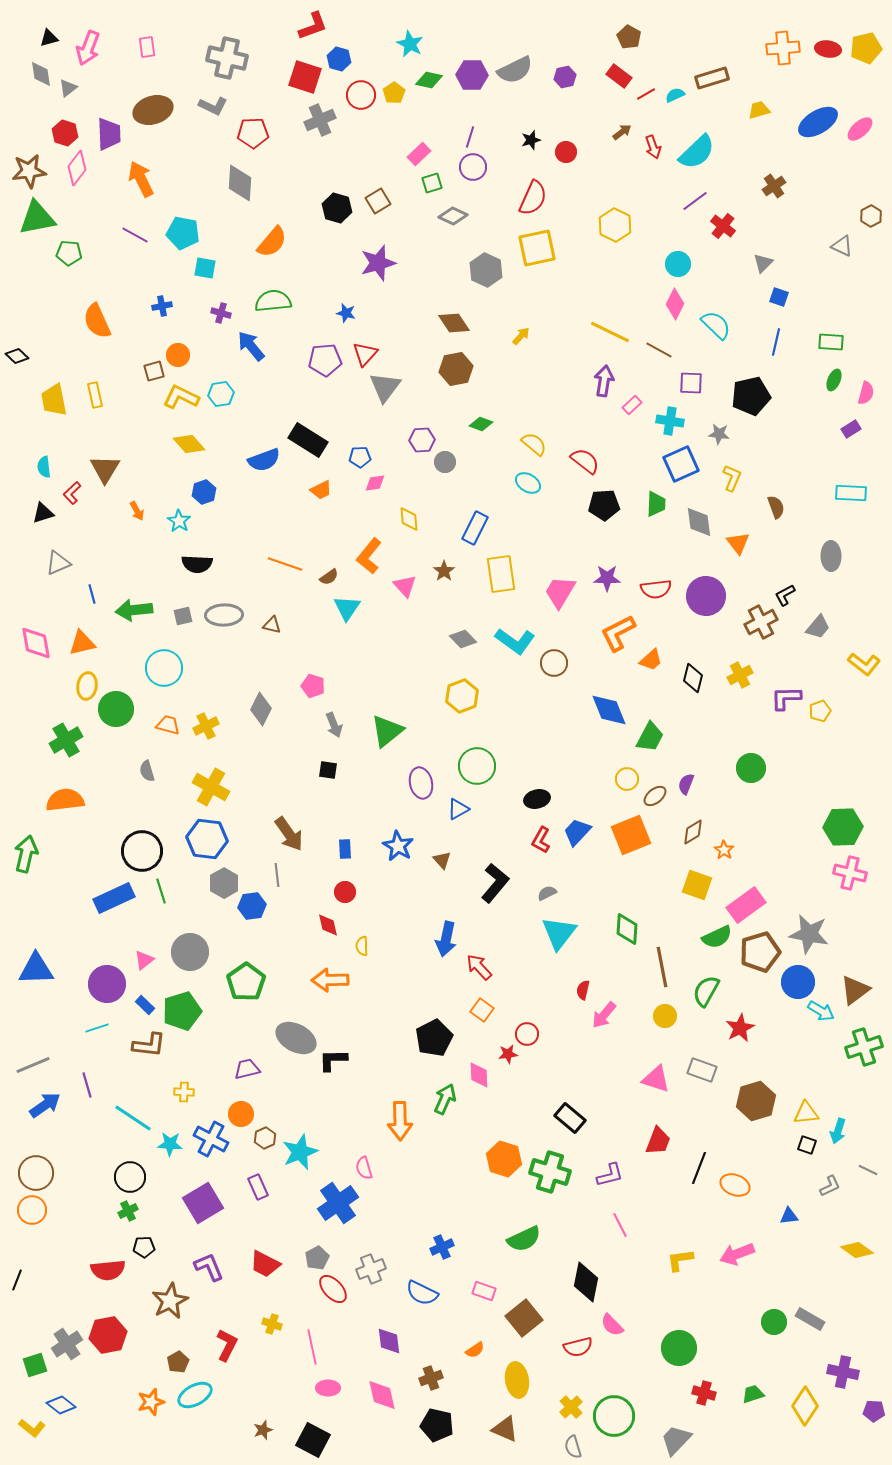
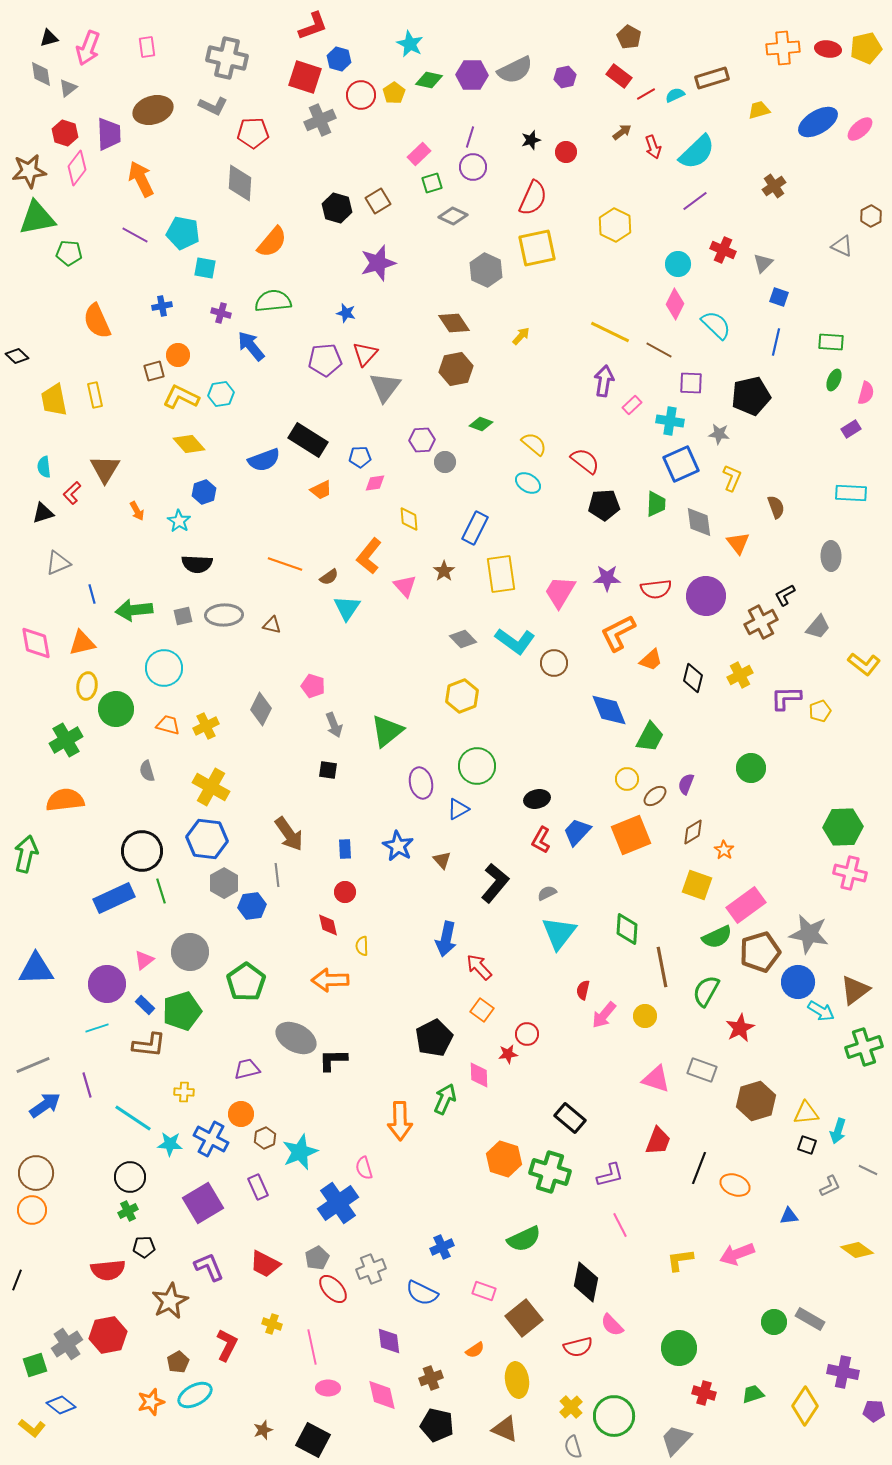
red cross at (723, 226): moved 24 px down; rotated 15 degrees counterclockwise
yellow circle at (665, 1016): moved 20 px left
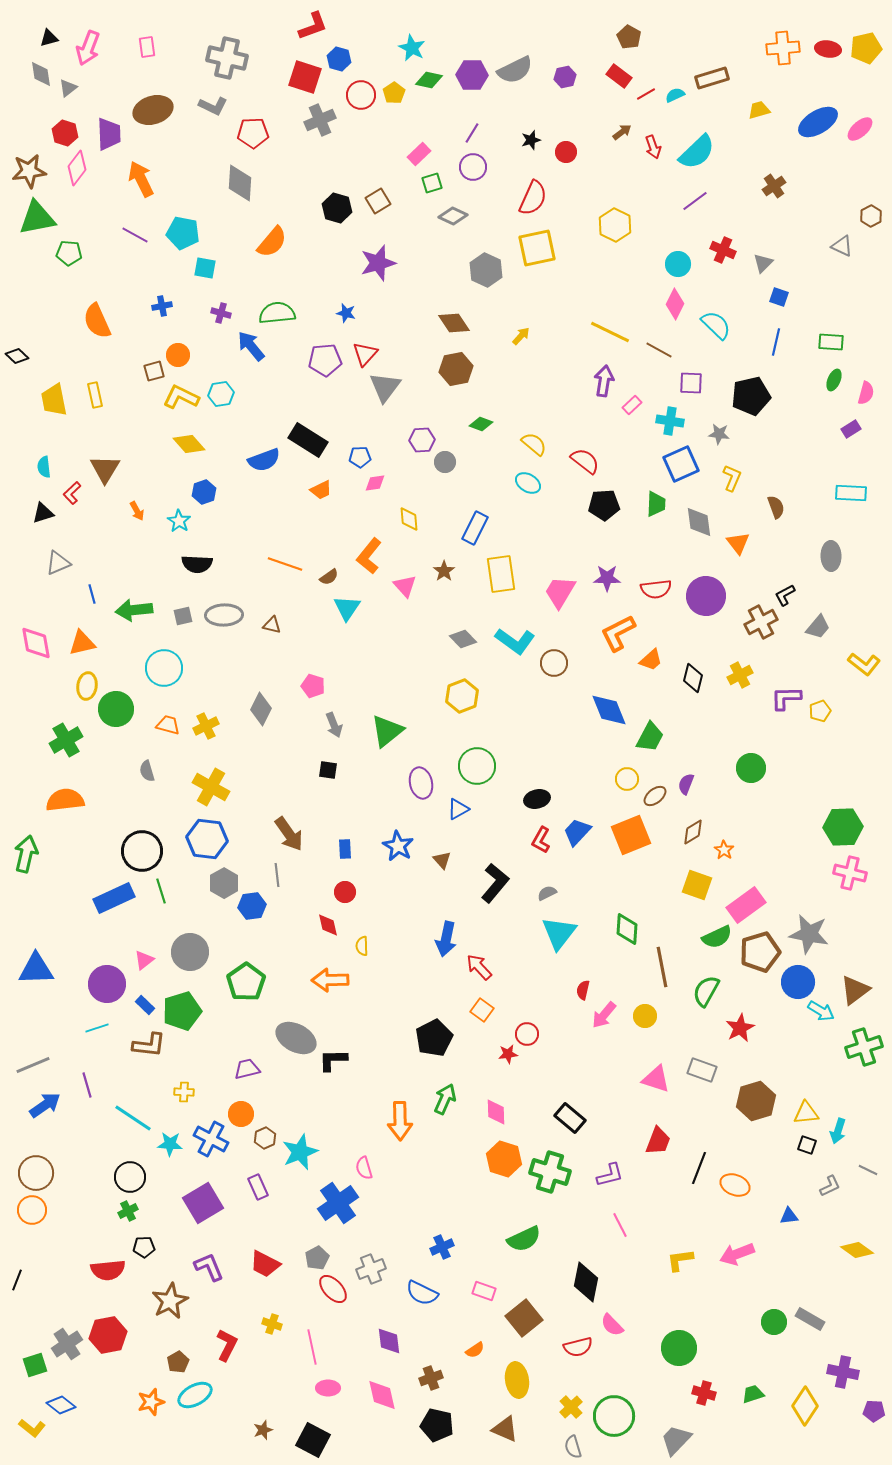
cyan star at (410, 44): moved 2 px right, 4 px down
purple line at (470, 137): moved 2 px right, 4 px up; rotated 15 degrees clockwise
green semicircle at (273, 301): moved 4 px right, 12 px down
pink diamond at (479, 1075): moved 17 px right, 37 px down
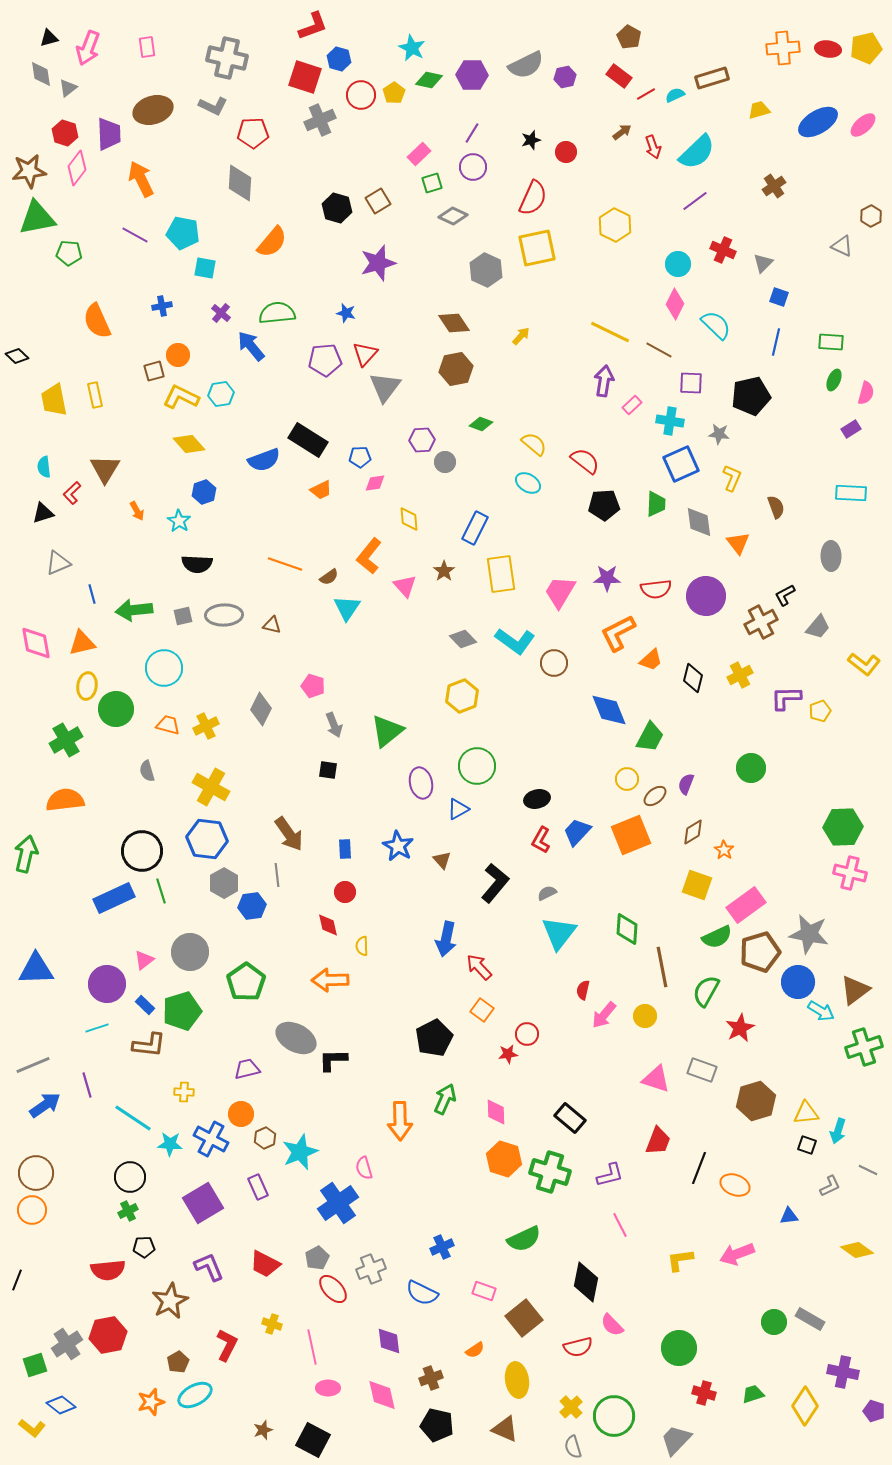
gray semicircle at (515, 70): moved 11 px right, 5 px up
pink ellipse at (860, 129): moved 3 px right, 4 px up
purple cross at (221, 313): rotated 24 degrees clockwise
purple pentagon at (874, 1411): rotated 15 degrees clockwise
